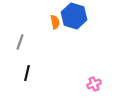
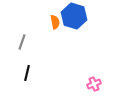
gray line: moved 2 px right
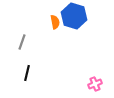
pink cross: moved 1 px right
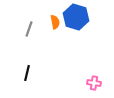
blue hexagon: moved 2 px right, 1 px down
gray line: moved 7 px right, 13 px up
pink cross: moved 1 px left, 1 px up; rotated 32 degrees clockwise
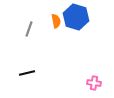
orange semicircle: moved 1 px right, 1 px up
black line: rotated 63 degrees clockwise
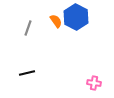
blue hexagon: rotated 10 degrees clockwise
orange semicircle: rotated 24 degrees counterclockwise
gray line: moved 1 px left, 1 px up
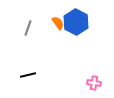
blue hexagon: moved 5 px down
orange semicircle: moved 2 px right, 2 px down
black line: moved 1 px right, 2 px down
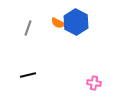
orange semicircle: rotated 152 degrees clockwise
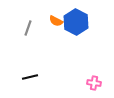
orange semicircle: moved 2 px left, 2 px up
black line: moved 2 px right, 2 px down
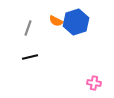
blue hexagon: rotated 15 degrees clockwise
black line: moved 20 px up
